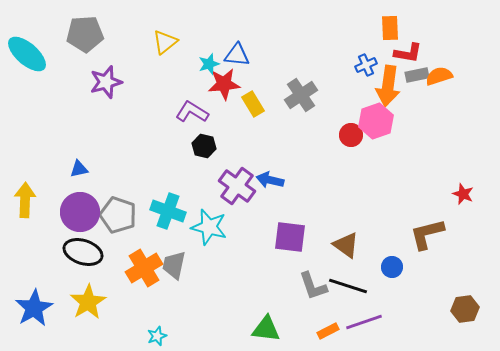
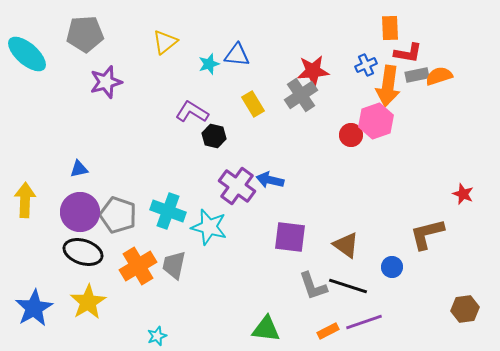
red star at (224, 84): moved 89 px right, 13 px up
black hexagon at (204, 146): moved 10 px right, 10 px up
orange cross at (144, 268): moved 6 px left, 2 px up
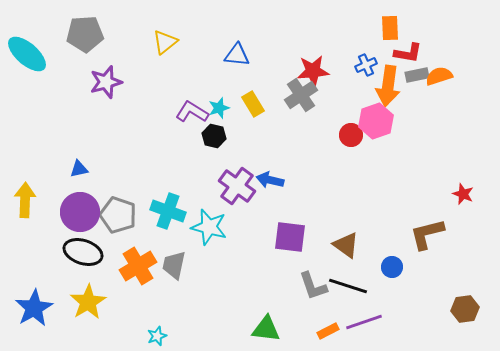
cyan star at (209, 64): moved 10 px right, 44 px down
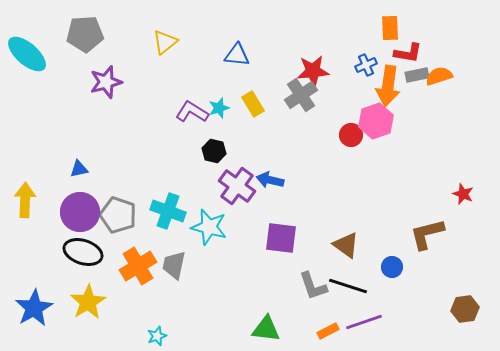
black hexagon at (214, 136): moved 15 px down
purple square at (290, 237): moved 9 px left, 1 px down
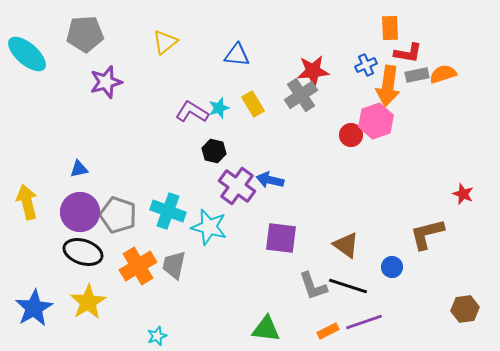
orange semicircle at (439, 76): moved 4 px right, 2 px up
yellow arrow at (25, 200): moved 2 px right, 2 px down; rotated 16 degrees counterclockwise
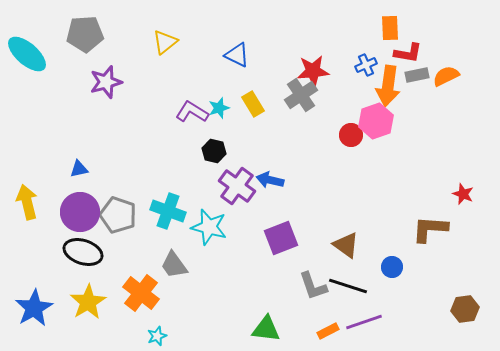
blue triangle at (237, 55): rotated 20 degrees clockwise
orange semicircle at (443, 74): moved 3 px right, 2 px down; rotated 8 degrees counterclockwise
brown L-shape at (427, 234): moved 3 px right, 5 px up; rotated 18 degrees clockwise
purple square at (281, 238): rotated 28 degrees counterclockwise
gray trapezoid at (174, 265): rotated 48 degrees counterclockwise
orange cross at (138, 266): moved 3 px right, 27 px down; rotated 21 degrees counterclockwise
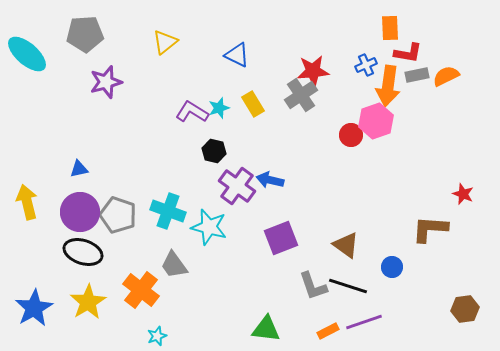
orange cross at (141, 293): moved 3 px up
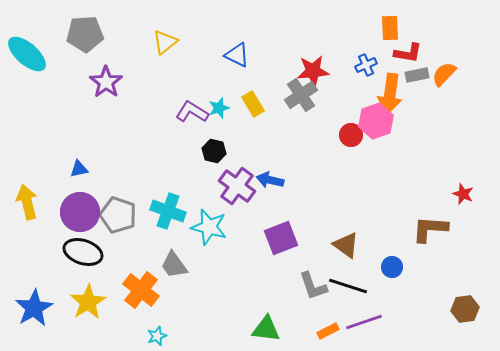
orange semicircle at (446, 76): moved 2 px left, 2 px up; rotated 20 degrees counterclockwise
purple star at (106, 82): rotated 20 degrees counterclockwise
orange arrow at (388, 86): moved 2 px right, 8 px down
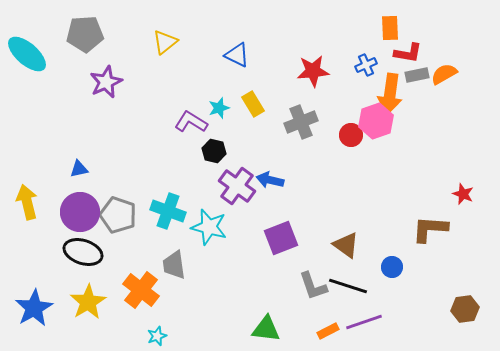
orange semicircle at (444, 74): rotated 16 degrees clockwise
purple star at (106, 82): rotated 12 degrees clockwise
gray cross at (301, 95): moved 27 px down; rotated 12 degrees clockwise
purple L-shape at (192, 112): moved 1 px left, 10 px down
gray trapezoid at (174, 265): rotated 28 degrees clockwise
